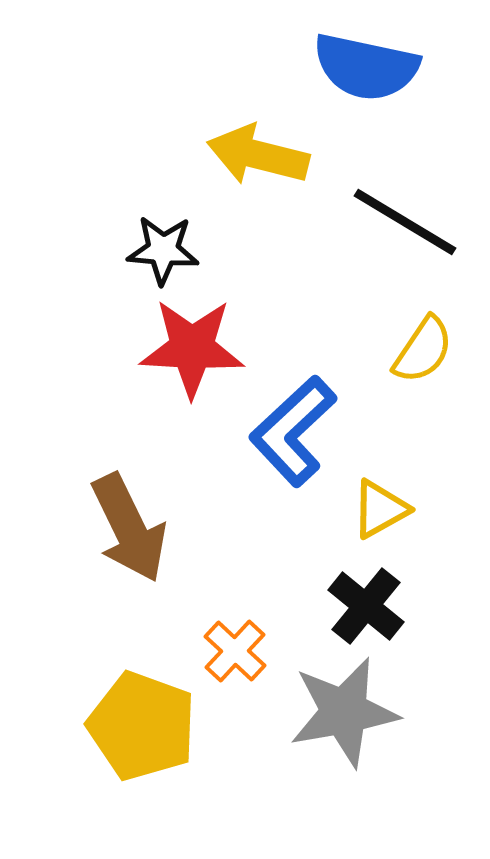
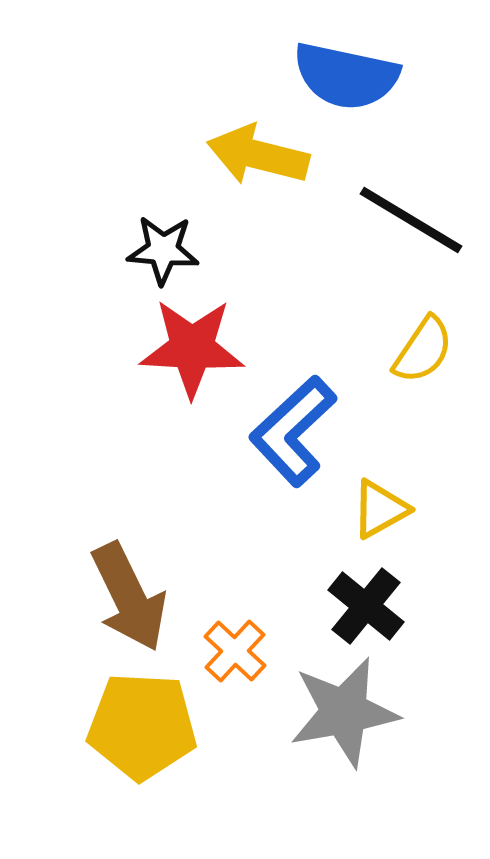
blue semicircle: moved 20 px left, 9 px down
black line: moved 6 px right, 2 px up
brown arrow: moved 69 px down
yellow pentagon: rotated 17 degrees counterclockwise
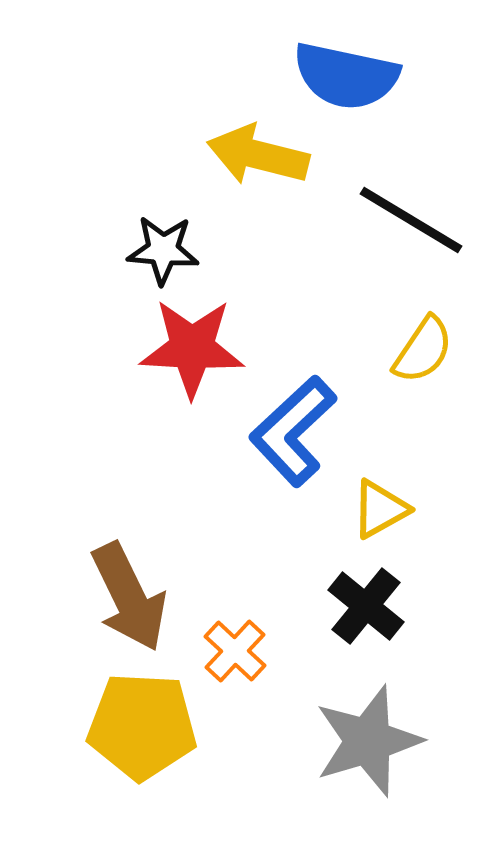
gray star: moved 24 px right, 29 px down; rotated 7 degrees counterclockwise
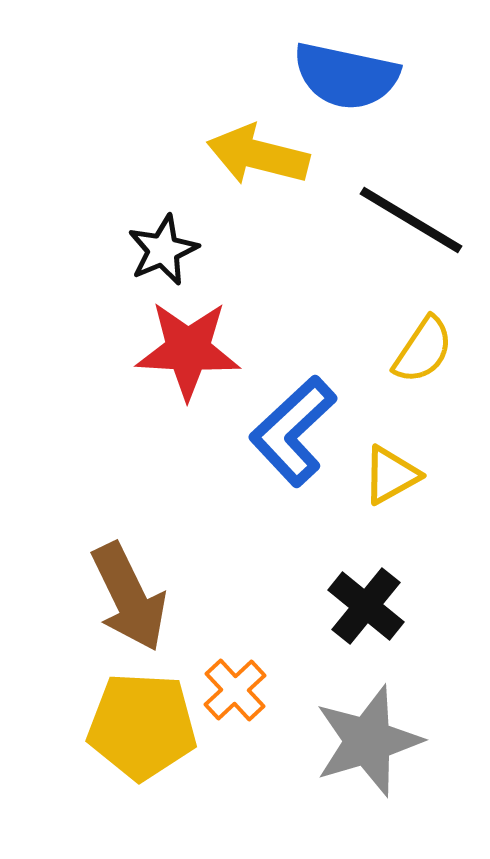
black star: rotated 28 degrees counterclockwise
red star: moved 4 px left, 2 px down
yellow triangle: moved 11 px right, 34 px up
orange cross: moved 39 px down; rotated 4 degrees clockwise
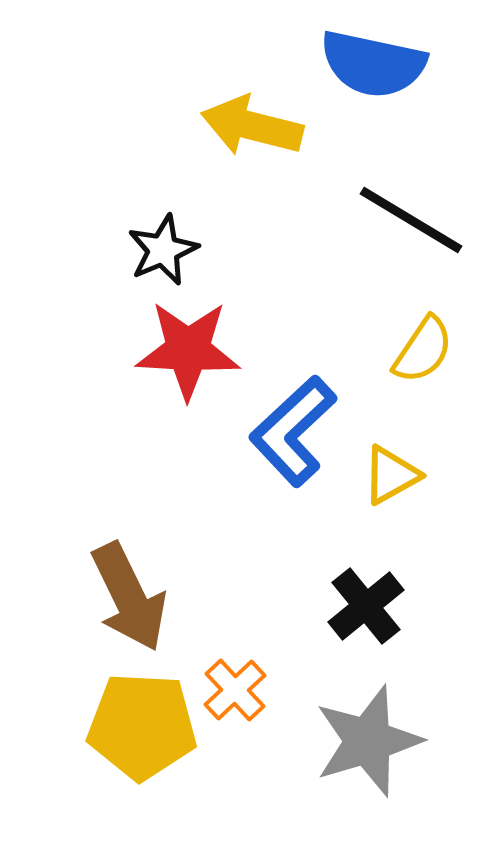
blue semicircle: moved 27 px right, 12 px up
yellow arrow: moved 6 px left, 29 px up
black cross: rotated 12 degrees clockwise
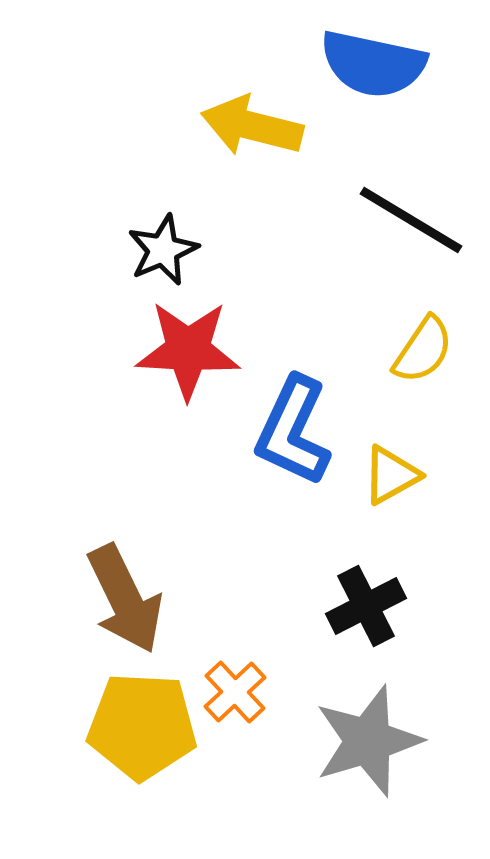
blue L-shape: rotated 22 degrees counterclockwise
brown arrow: moved 4 px left, 2 px down
black cross: rotated 12 degrees clockwise
orange cross: moved 2 px down
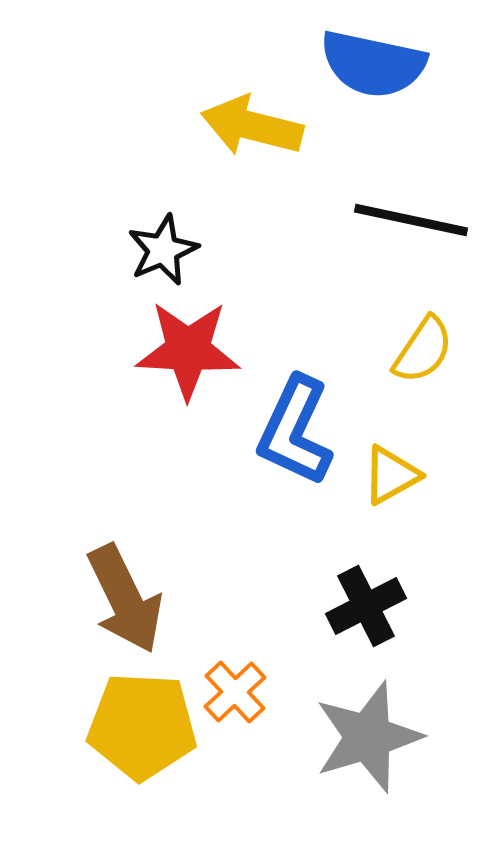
black line: rotated 19 degrees counterclockwise
blue L-shape: moved 2 px right
gray star: moved 4 px up
